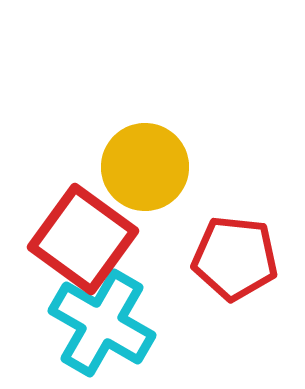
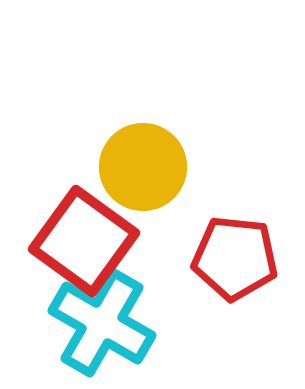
yellow circle: moved 2 px left
red square: moved 1 px right, 2 px down
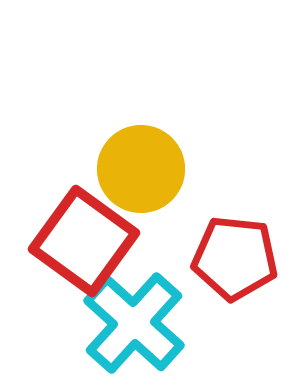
yellow circle: moved 2 px left, 2 px down
cyan cross: moved 32 px right; rotated 12 degrees clockwise
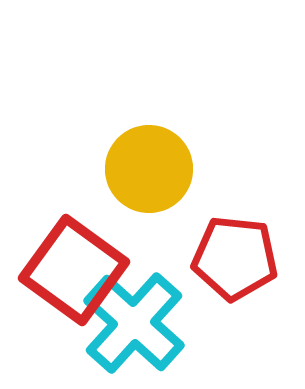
yellow circle: moved 8 px right
red square: moved 10 px left, 29 px down
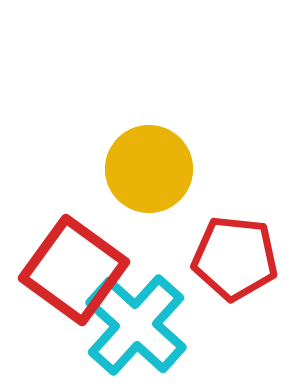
cyan cross: moved 2 px right, 2 px down
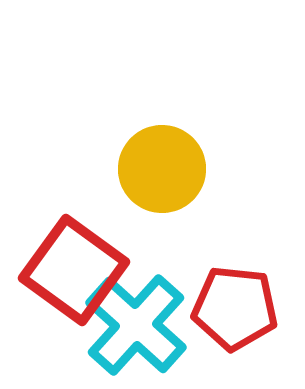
yellow circle: moved 13 px right
red pentagon: moved 50 px down
